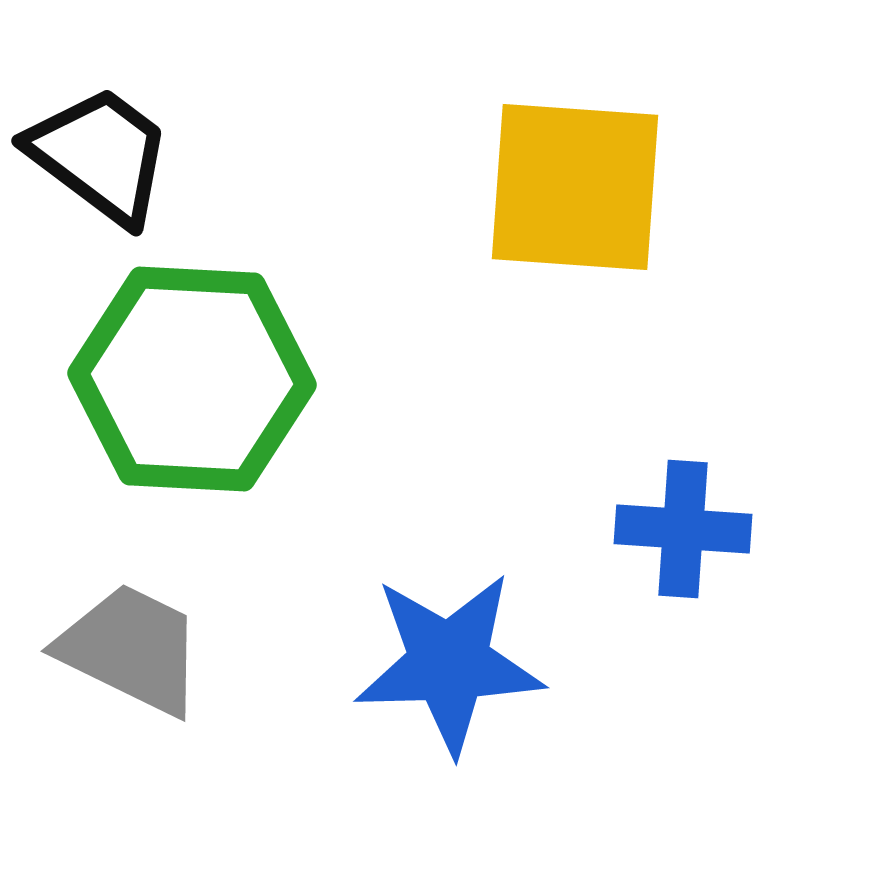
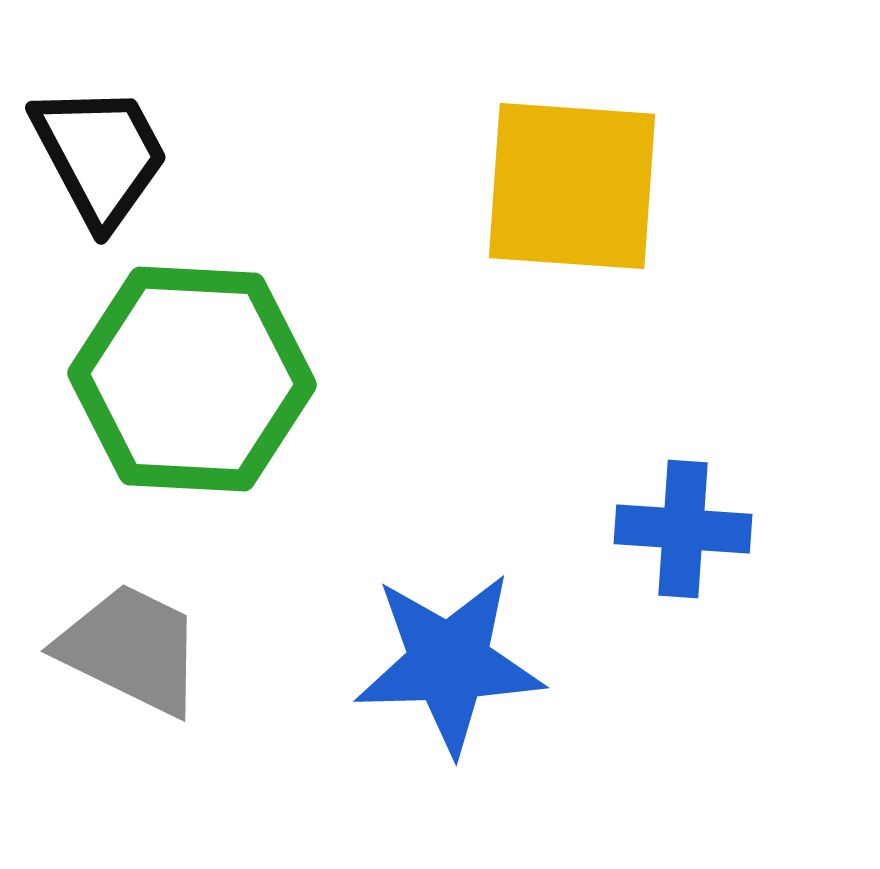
black trapezoid: rotated 25 degrees clockwise
yellow square: moved 3 px left, 1 px up
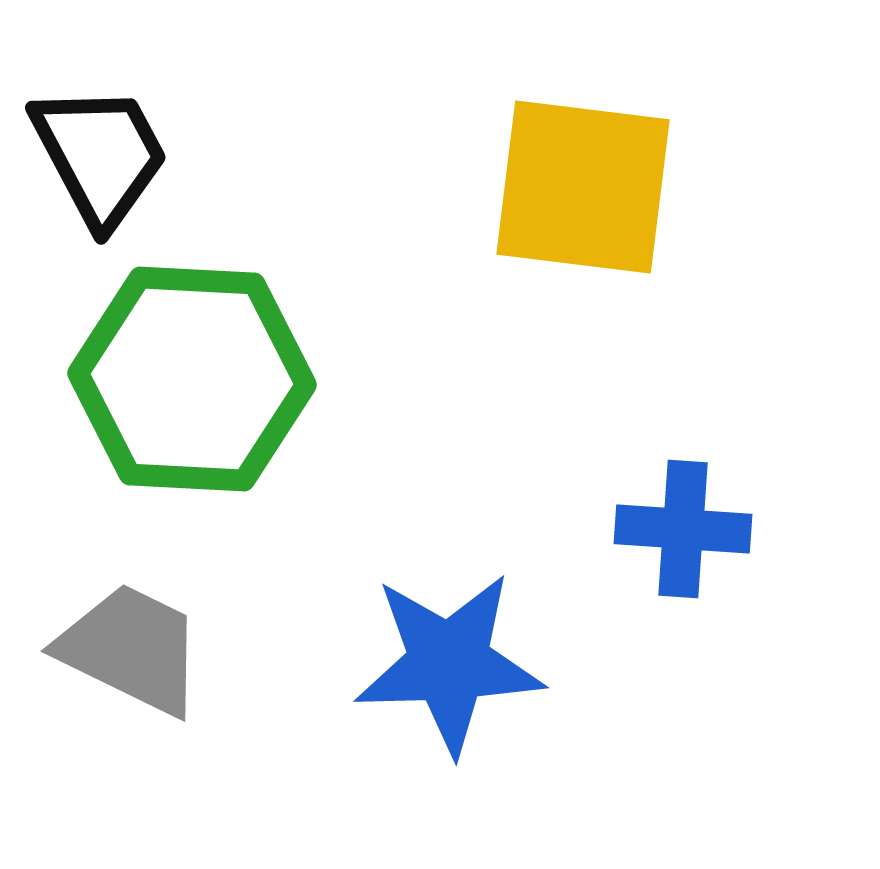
yellow square: moved 11 px right, 1 px down; rotated 3 degrees clockwise
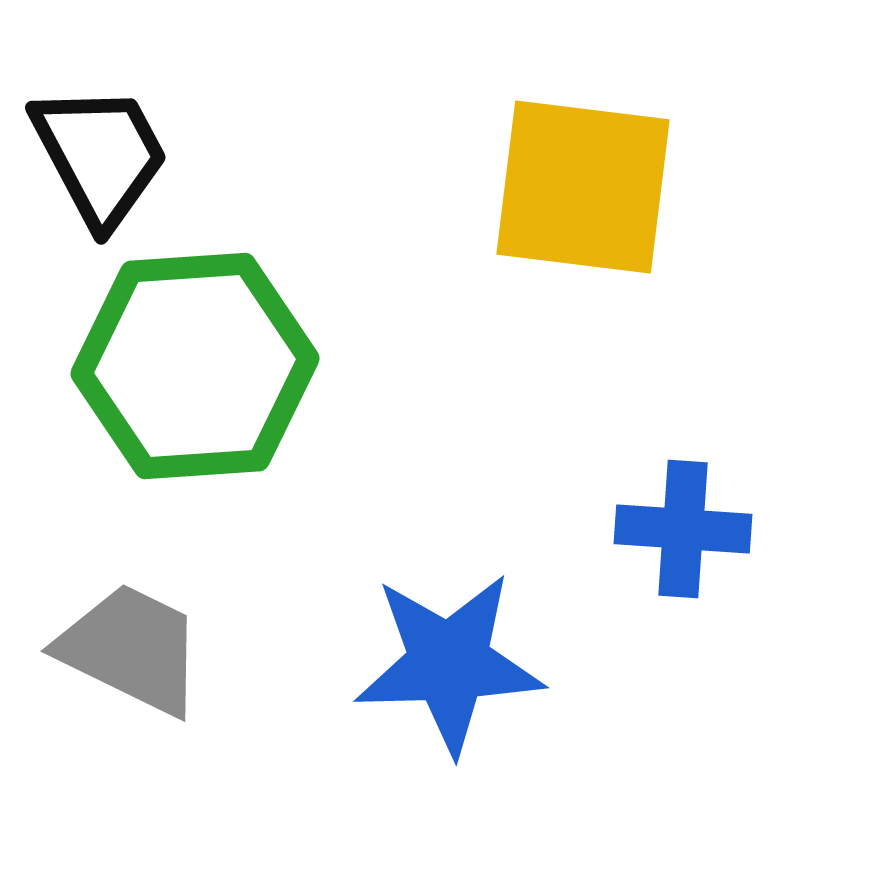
green hexagon: moved 3 px right, 13 px up; rotated 7 degrees counterclockwise
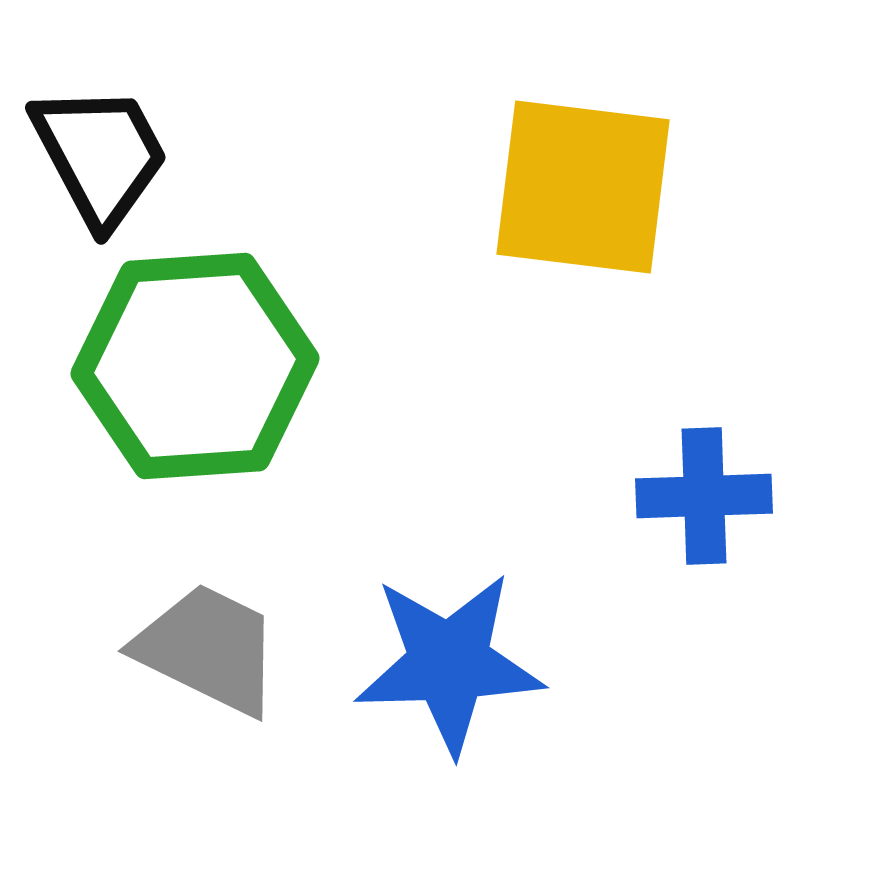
blue cross: moved 21 px right, 33 px up; rotated 6 degrees counterclockwise
gray trapezoid: moved 77 px right
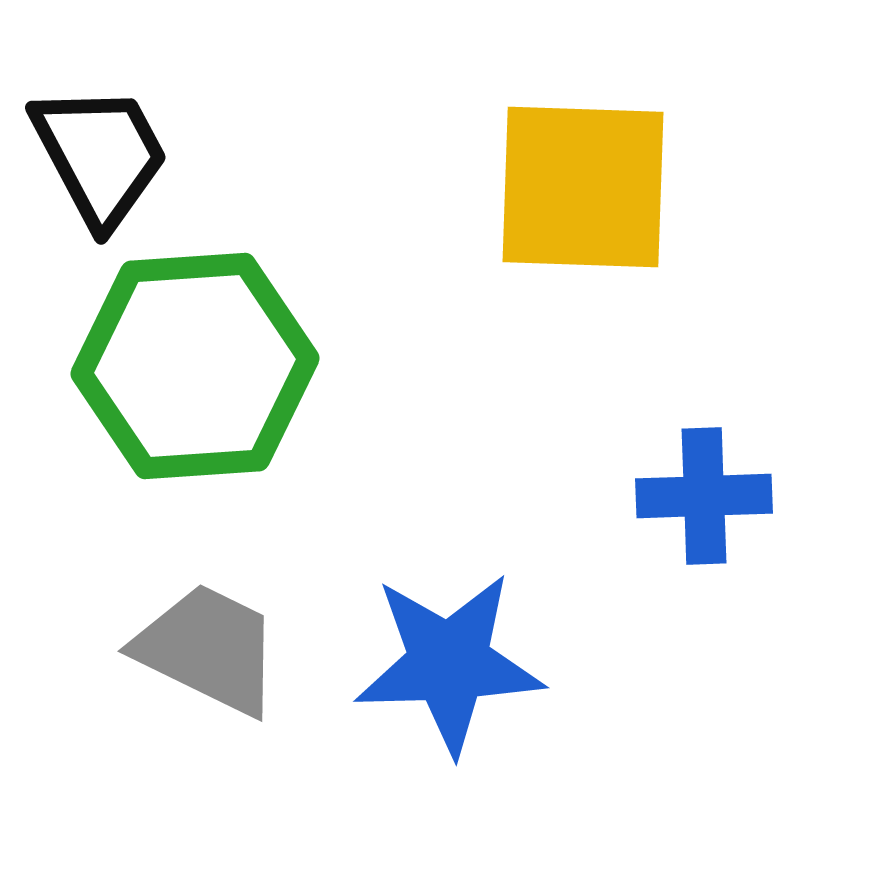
yellow square: rotated 5 degrees counterclockwise
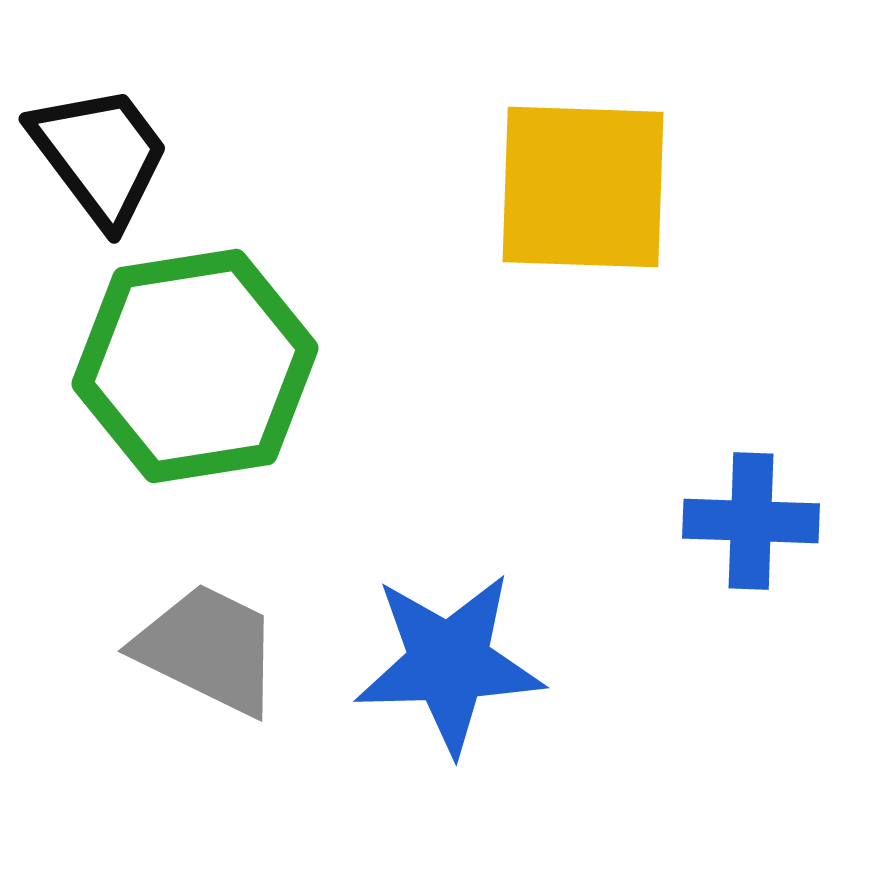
black trapezoid: rotated 9 degrees counterclockwise
green hexagon: rotated 5 degrees counterclockwise
blue cross: moved 47 px right, 25 px down; rotated 4 degrees clockwise
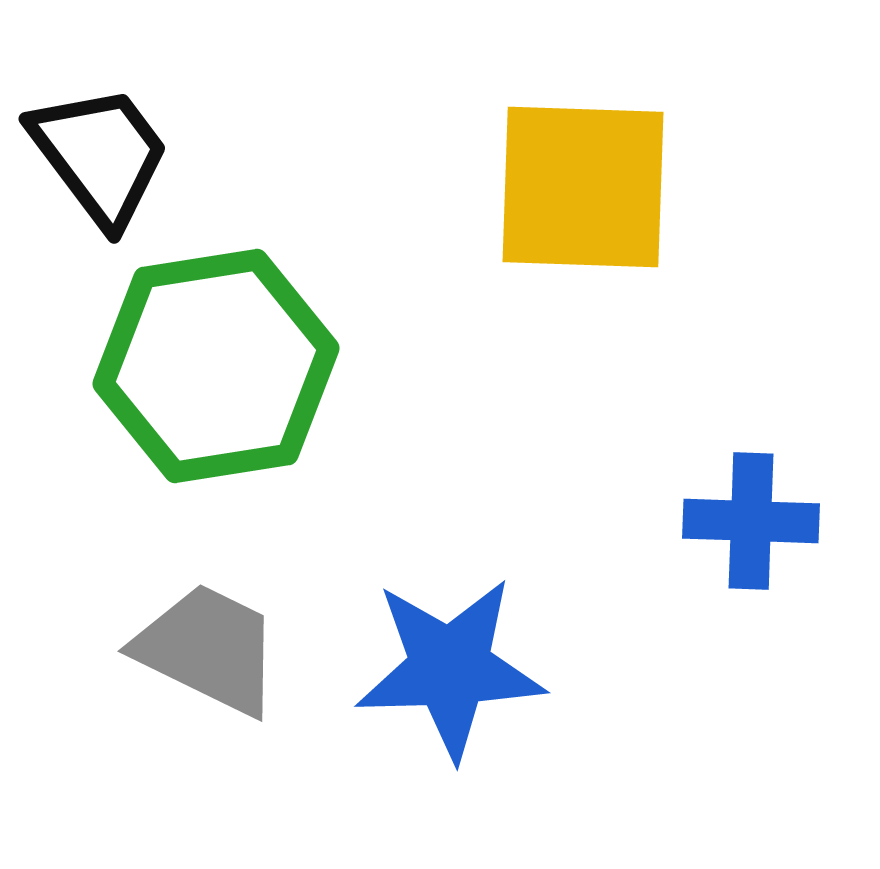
green hexagon: moved 21 px right
blue star: moved 1 px right, 5 px down
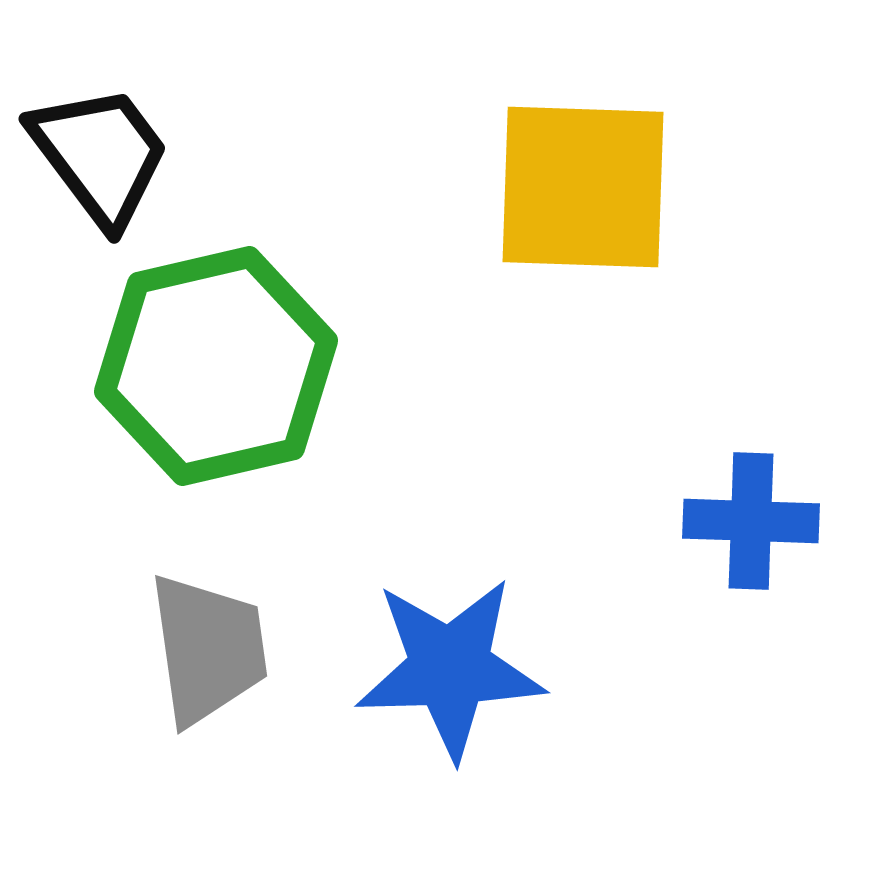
green hexagon: rotated 4 degrees counterclockwise
gray trapezoid: rotated 56 degrees clockwise
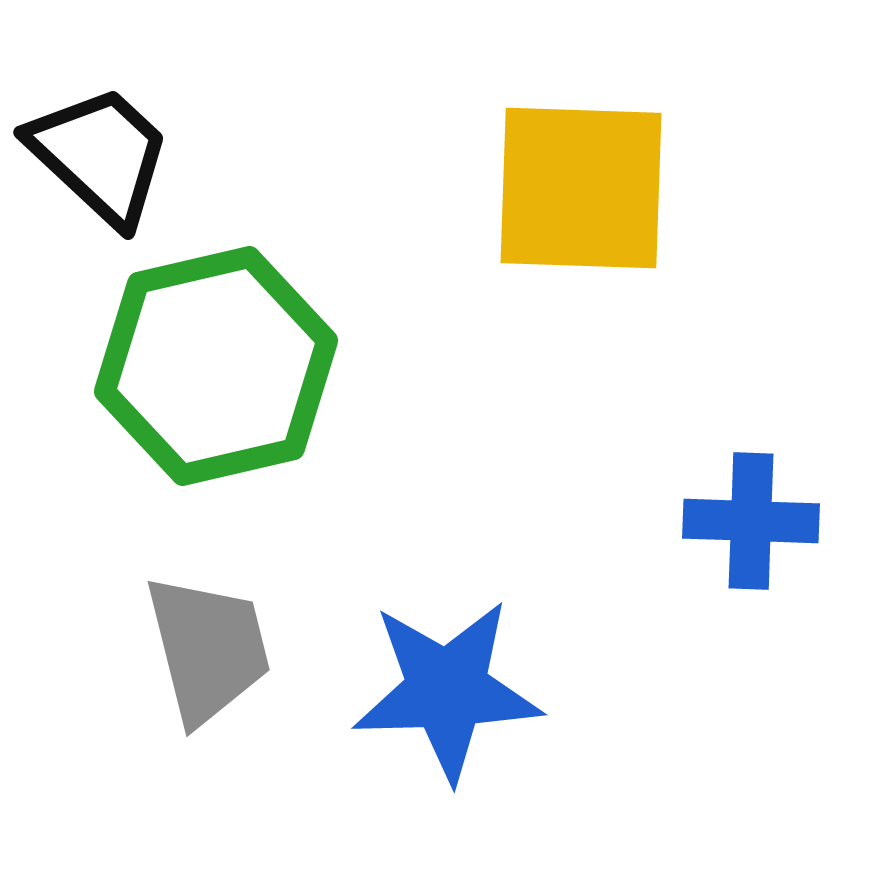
black trapezoid: rotated 10 degrees counterclockwise
yellow square: moved 2 px left, 1 px down
gray trapezoid: rotated 6 degrees counterclockwise
blue star: moved 3 px left, 22 px down
